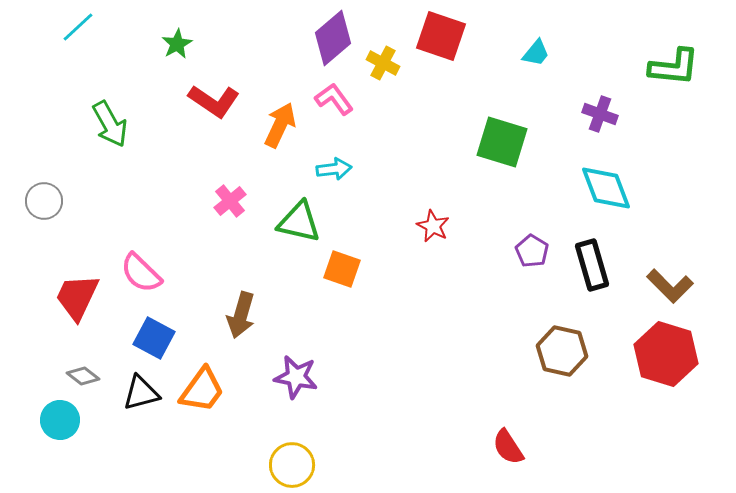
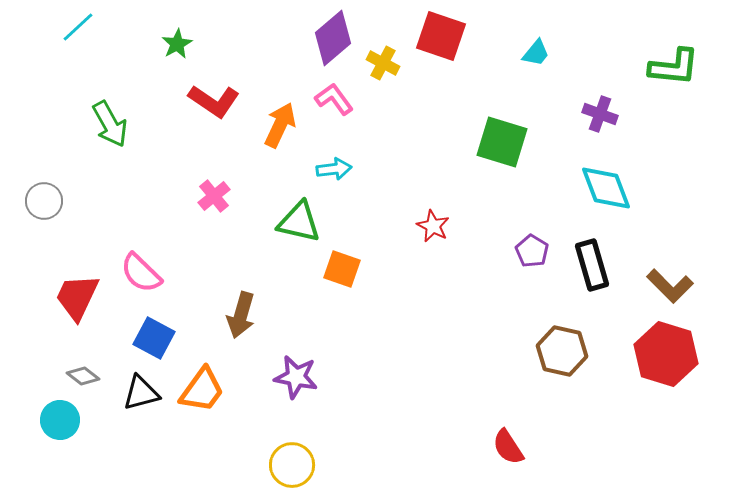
pink cross: moved 16 px left, 5 px up
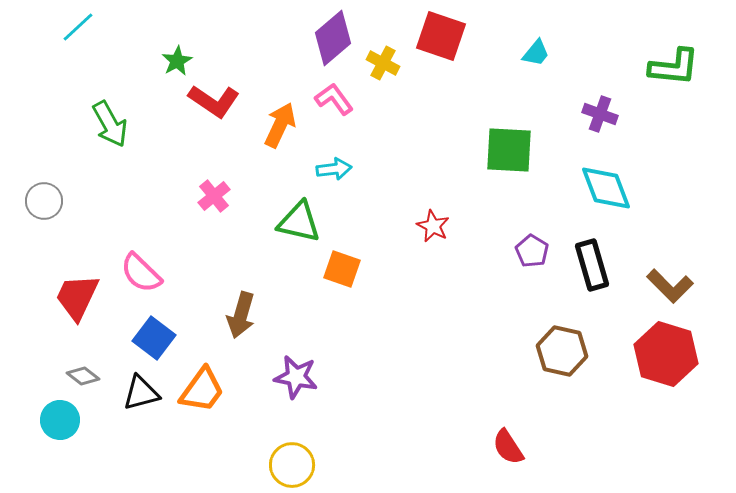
green star: moved 17 px down
green square: moved 7 px right, 8 px down; rotated 14 degrees counterclockwise
blue square: rotated 9 degrees clockwise
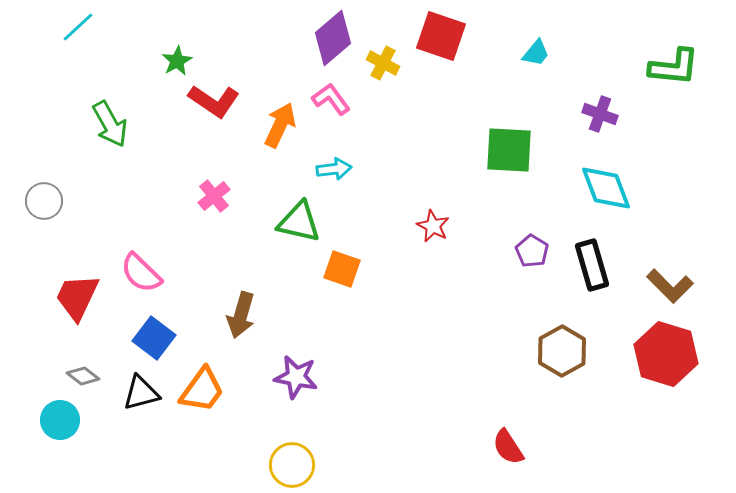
pink L-shape: moved 3 px left
brown hexagon: rotated 18 degrees clockwise
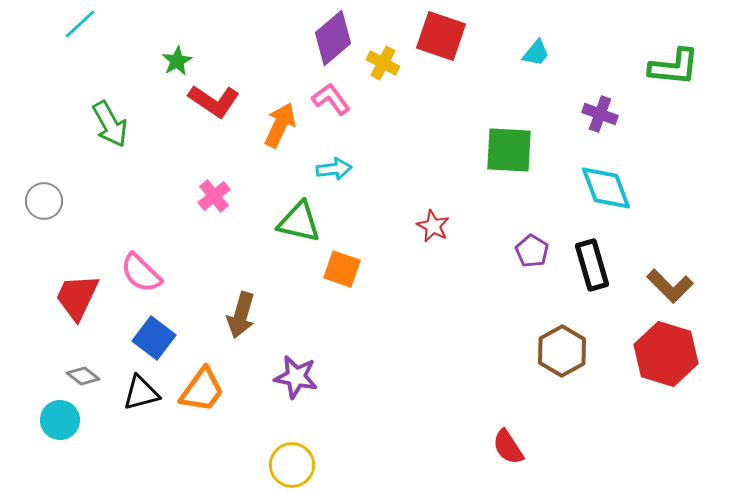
cyan line: moved 2 px right, 3 px up
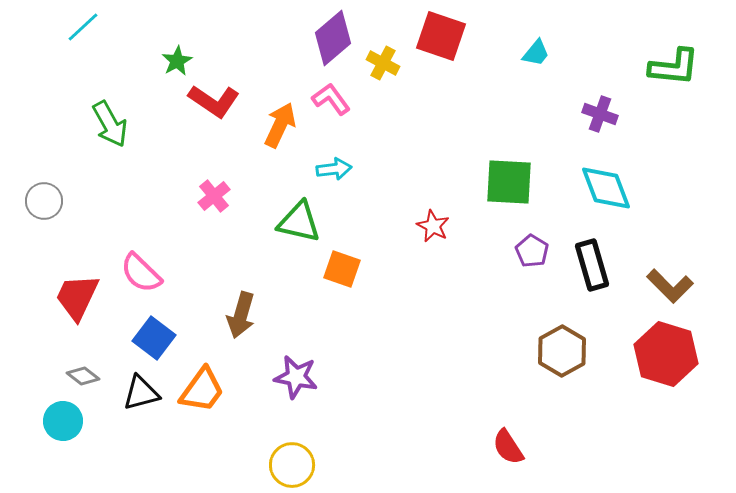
cyan line: moved 3 px right, 3 px down
green square: moved 32 px down
cyan circle: moved 3 px right, 1 px down
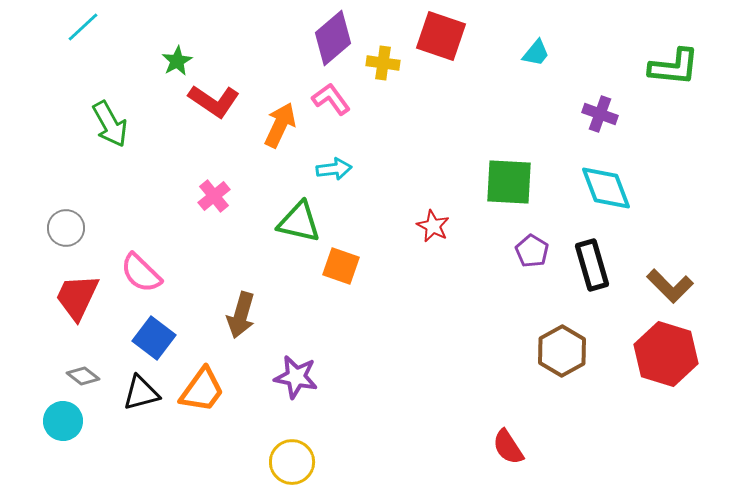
yellow cross: rotated 20 degrees counterclockwise
gray circle: moved 22 px right, 27 px down
orange square: moved 1 px left, 3 px up
yellow circle: moved 3 px up
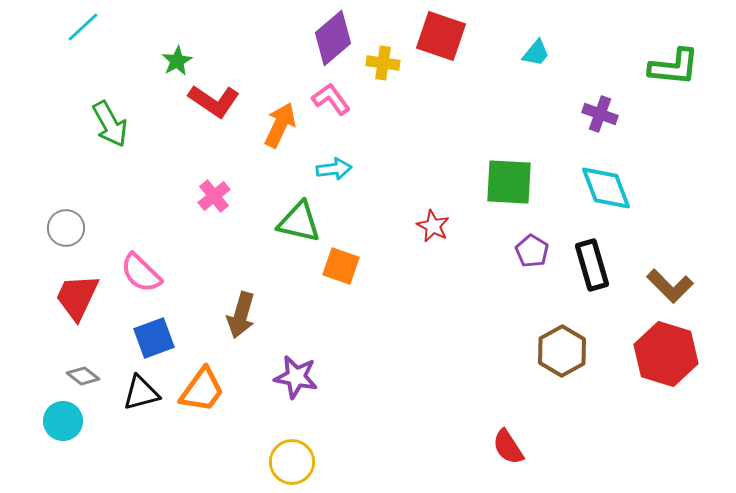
blue square: rotated 33 degrees clockwise
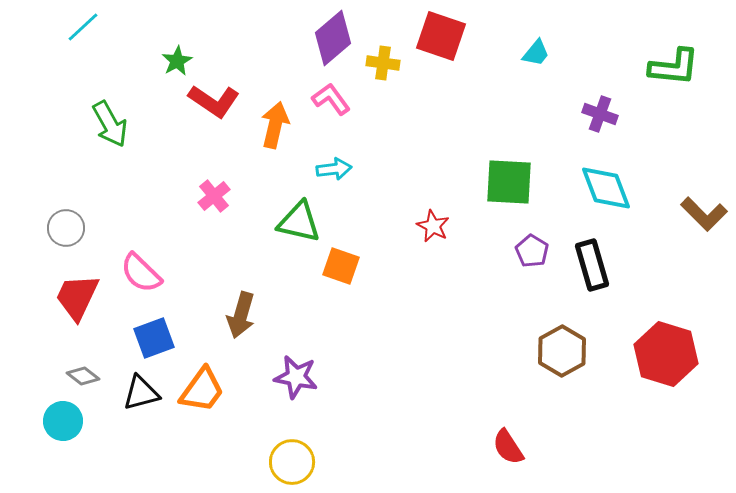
orange arrow: moved 5 px left; rotated 12 degrees counterclockwise
brown L-shape: moved 34 px right, 72 px up
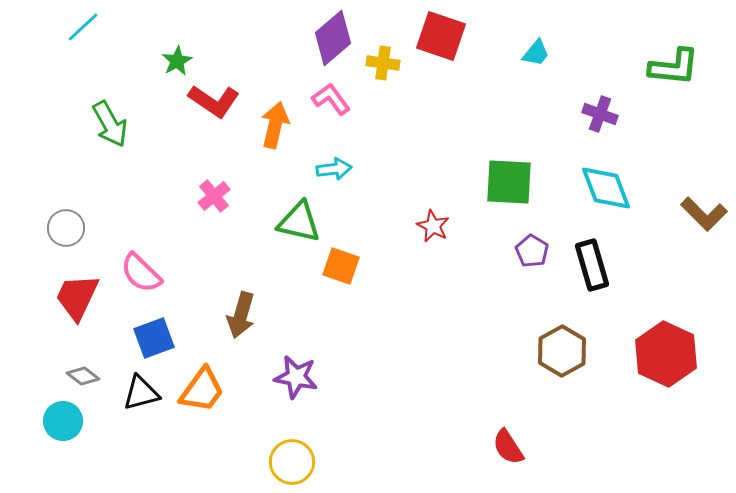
red hexagon: rotated 8 degrees clockwise
